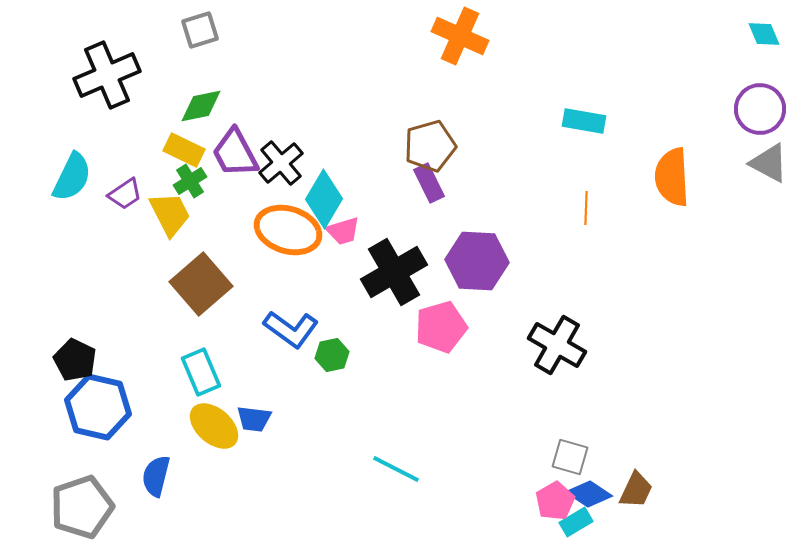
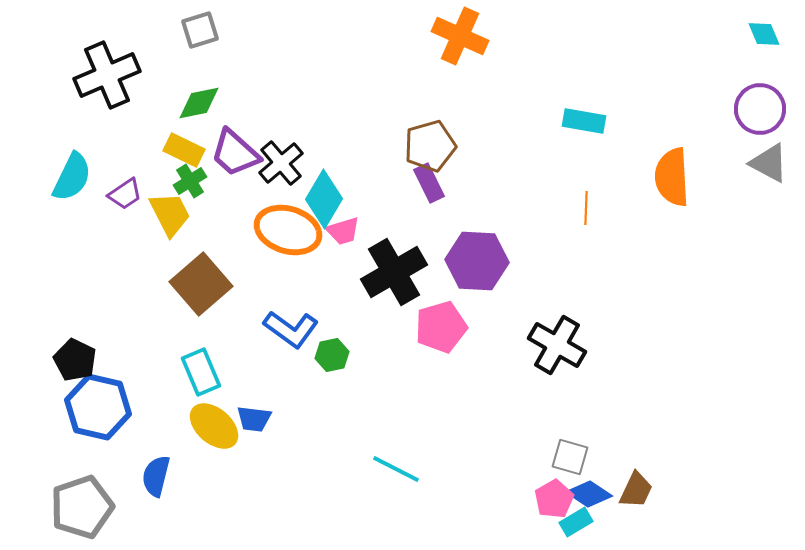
green diamond at (201, 106): moved 2 px left, 3 px up
purple trapezoid at (235, 153): rotated 20 degrees counterclockwise
pink pentagon at (555, 501): moved 1 px left, 2 px up
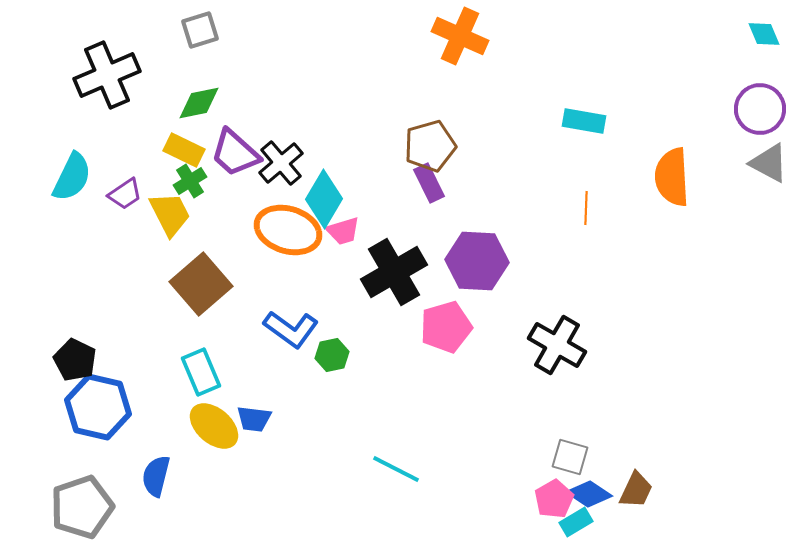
pink pentagon at (441, 327): moved 5 px right
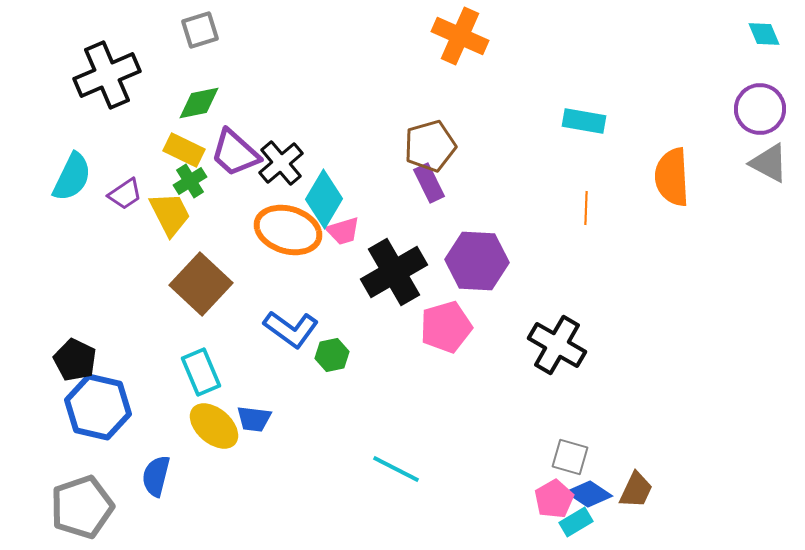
brown square at (201, 284): rotated 6 degrees counterclockwise
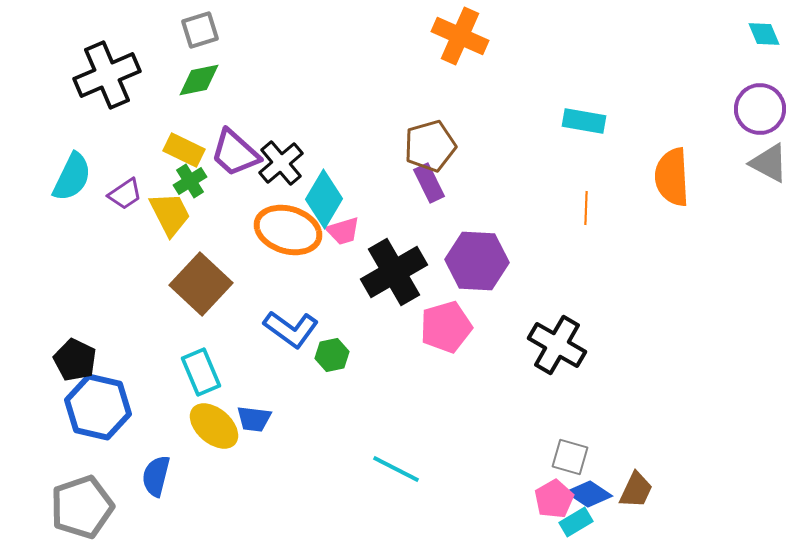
green diamond at (199, 103): moved 23 px up
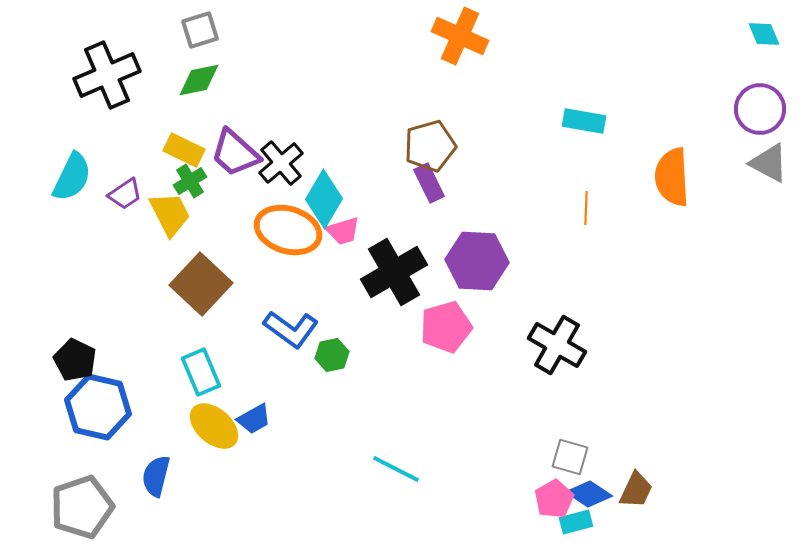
blue trapezoid at (254, 419): rotated 36 degrees counterclockwise
cyan rectangle at (576, 522): rotated 16 degrees clockwise
